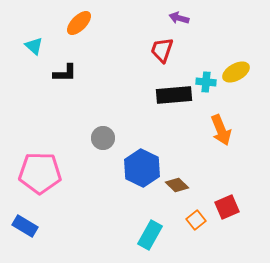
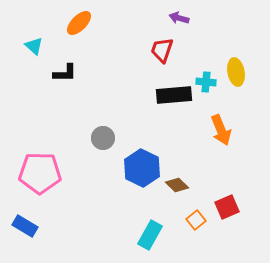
yellow ellipse: rotated 72 degrees counterclockwise
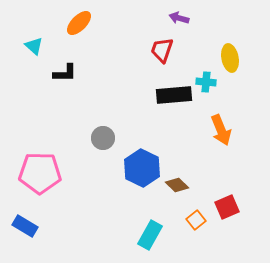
yellow ellipse: moved 6 px left, 14 px up
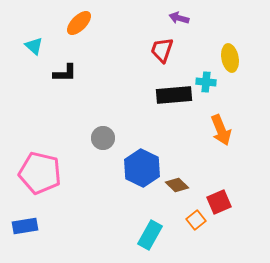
pink pentagon: rotated 12 degrees clockwise
red square: moved 8 px left, 5 px up
blue rectangle: rotated 40 degrees counterclockwise
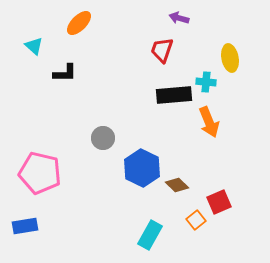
orange arrow: moved 12 px left, 8 px up
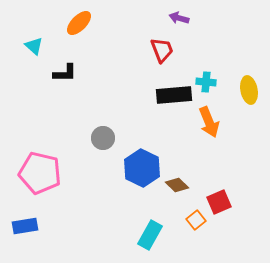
red trapezoid: rotated 140 degrees clockwise
yellow ellipse: moved 19 px right, 32 px down
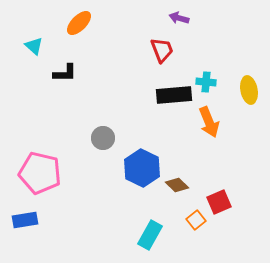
blue rectangle: moved 6 px up
